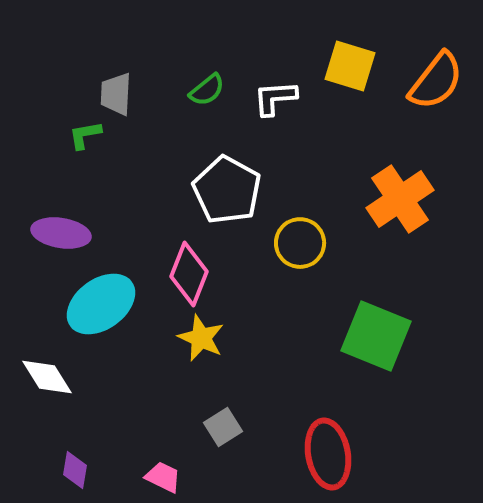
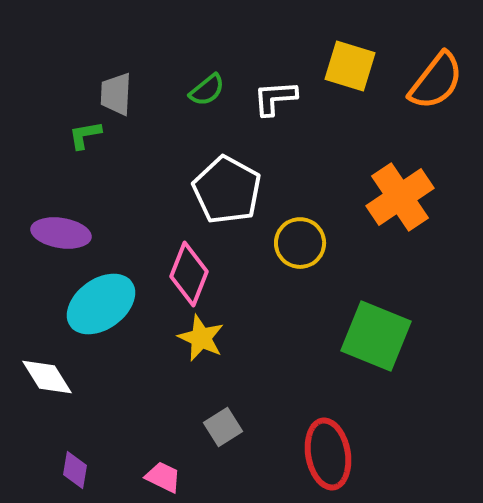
orange cross: moved 2 px up
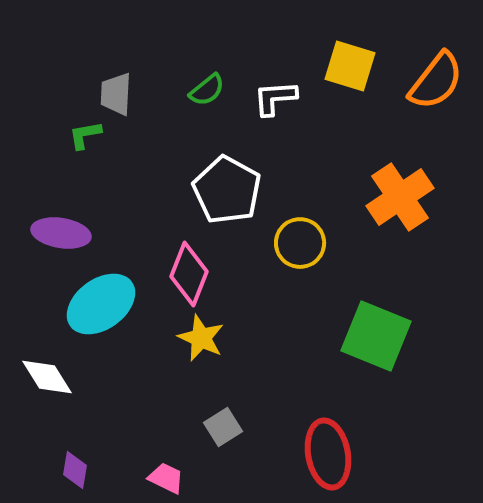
pink trapezoid: moved 3 px right, 1 px down
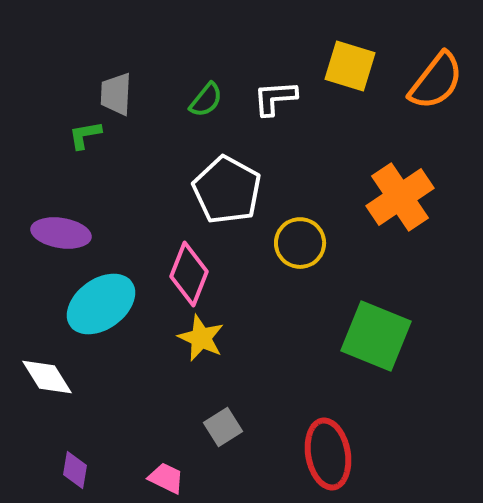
green semicircle: moved 1 px left, 10 px down; rotated 12 degrees counterclockwise
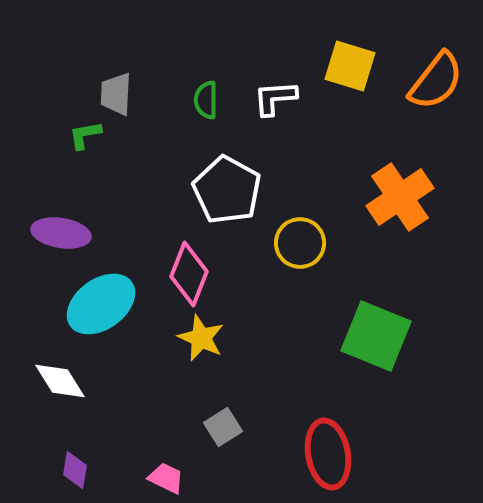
green semicircle: rotated 141 degrees clockwise
white diamond: moved 13 px right, 4 px down
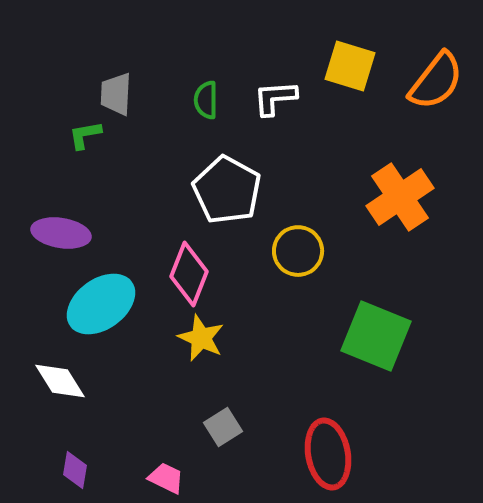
yellow circle: moved 2 px left, 8 px down
